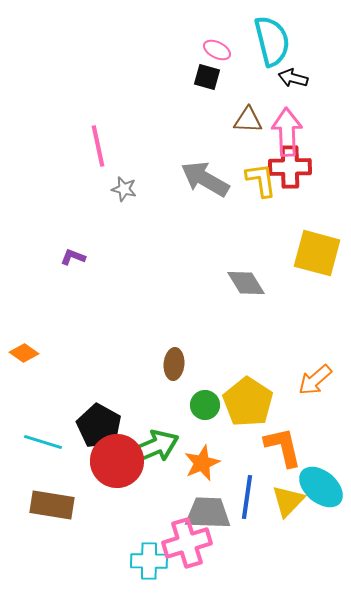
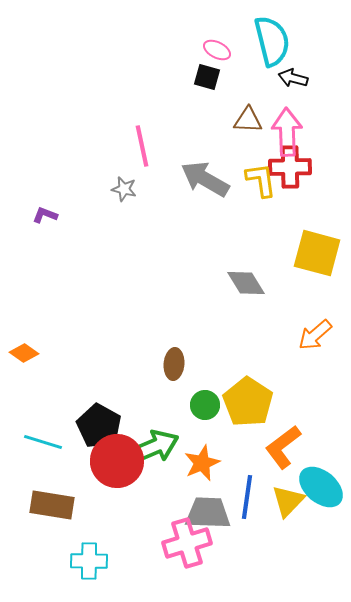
pink line: moved 44 px right
purple L-shape: moved 28 px left, 42 px up
orange arrow: moved 45 px up
orange L-shape: rotated 114 degrees counterclockwise
cyan cross: moved 60 px left
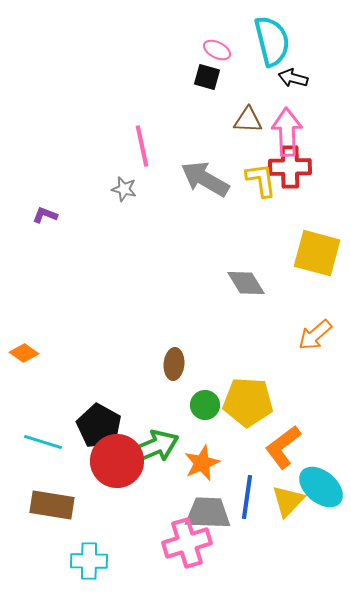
yellow pentagon: rotated 30 degrees counterclockwise
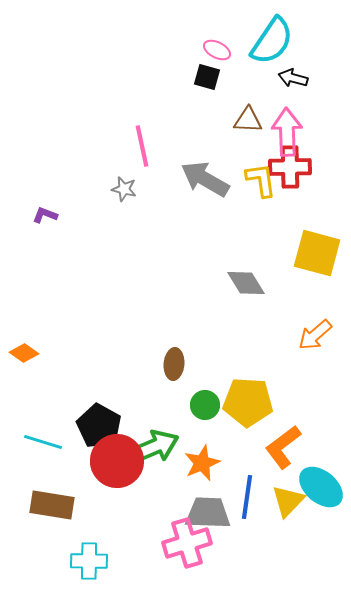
cyan semicircle: rotated 48 degrees clockwise
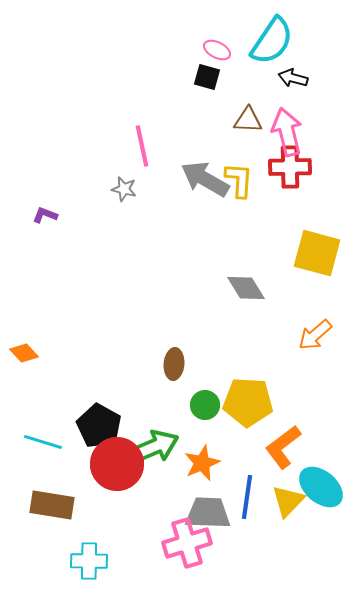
pink arrow: rotated 12 degrees counterclockwise
yellow L-shape: moved 22 px left; rotated 12 degrees clockwise
gray diamond: moved 5 px down
orange diamond: rotated 12 degrees clockwise
red circle: moved 3 px down
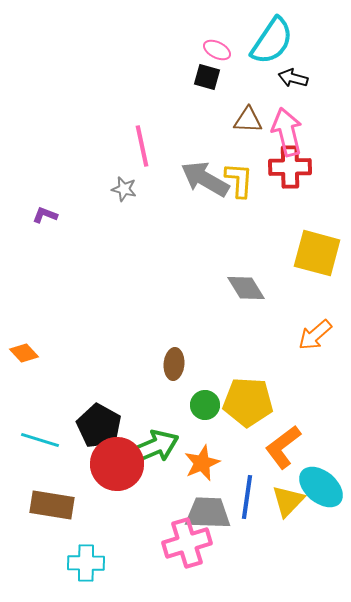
cyan line: moved 3 px left, 2 px up
cyan cross: moved 3 px left, 2 px down
